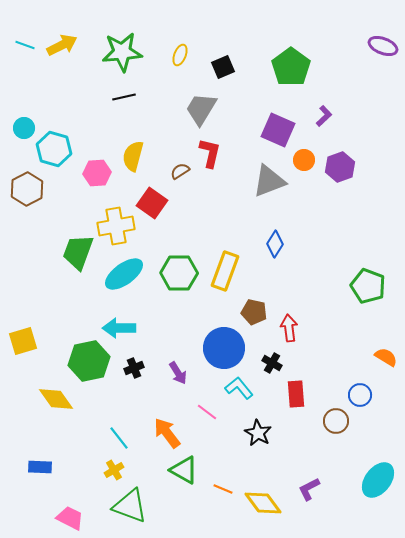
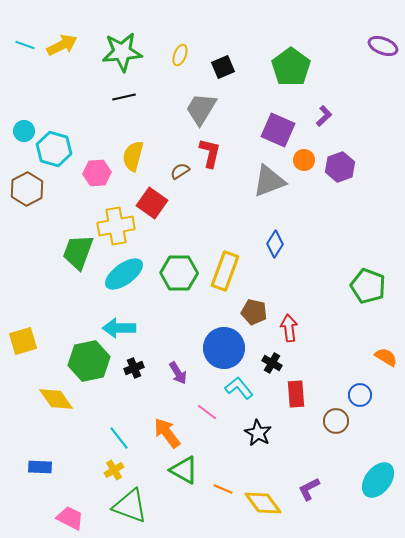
cyan circle at (24, 128): moved 3 px down
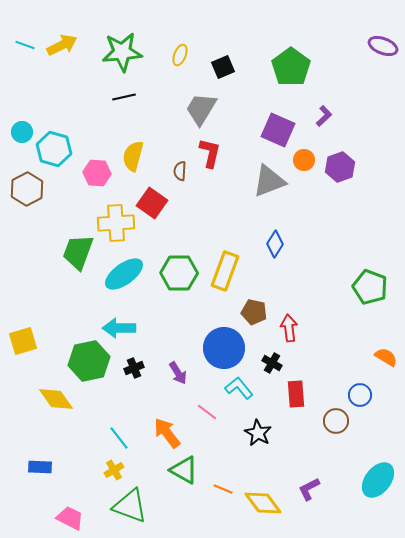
cyan circle at (24, 131): moved 2 px left, 1 px down
brown semicircle at (180, 171): rotated 54 degrees counterclockwise
pink hexagon at (97, 173): rotated 8 degrees clockwise
yellow cross at (116, 226): moved 3 px up; rotated 6 degrees clockwise
green pentagon at (368, 286): moved 2 px right, 1 px down
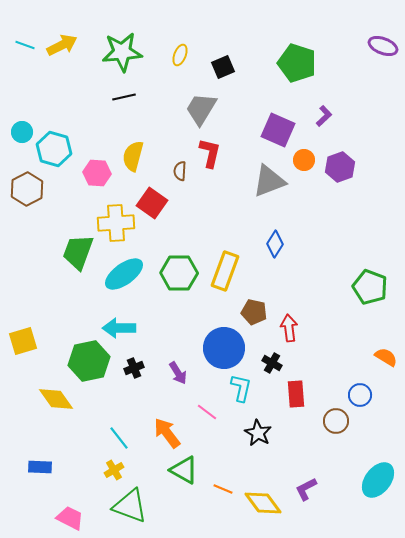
green pentagon at (291, 67): moved 6 px right, 4 px up; rotated 18 degrees counterclockwise
cyan L-shape at (239, 388): moved 2 px right; rotated 52 degrees clockwise
purple L-shape at (309, 489): moved 3 px left
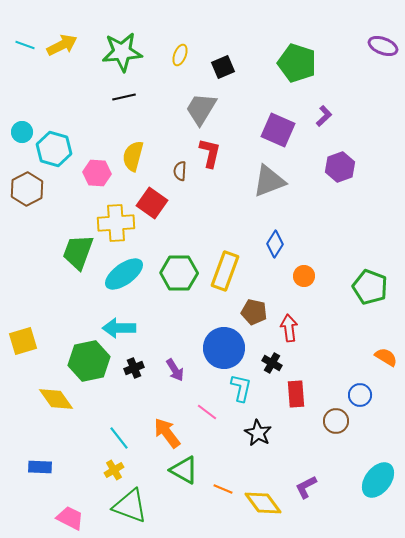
orange circle at (304, 160): moved 116 px down
purple arrow at (178, 373): moved 3 px left, 3 px up
purple L-shape at (306, 489): moved 2 px up
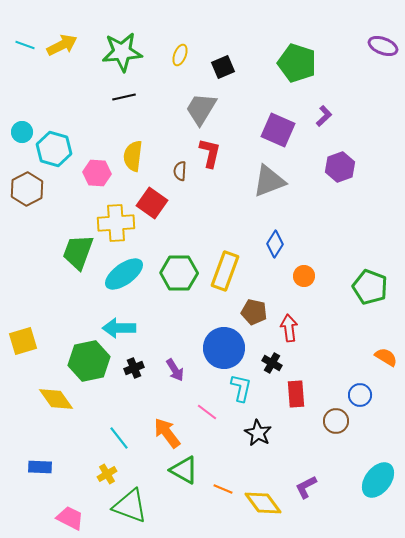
yellow semicircle at (133, 156): rotated 8 degrees counterclockwise
yellow cross at (114, 470): moved 7 px left, 4 px down
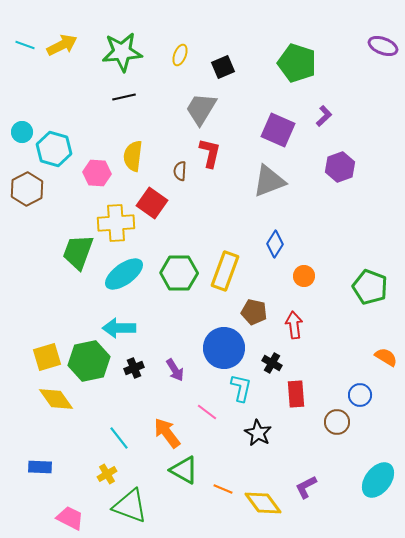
red arrow at (289, 328): moved 5 px right, 3 px up
yellow square at (23, 341): moved 24 px right, 16 px down
brown circle at (336, 421): moved 1 px right, 1 px down
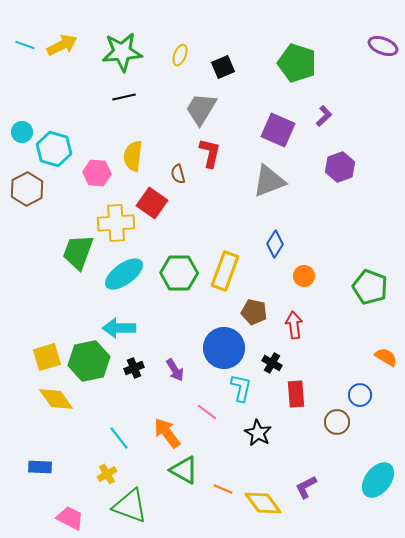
brown semicircle at (180, 171): moved 2 px left, 3 px down; rotated 18 degrees counterclockwise
